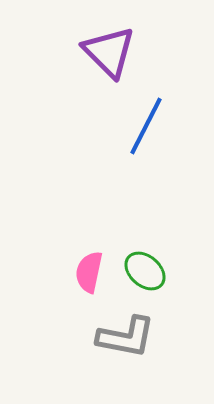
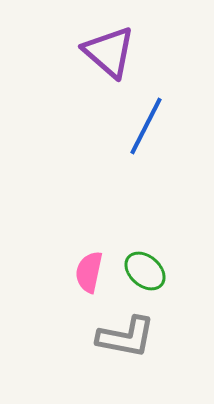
purple triangle: rotated 4 degrees counterclockwise
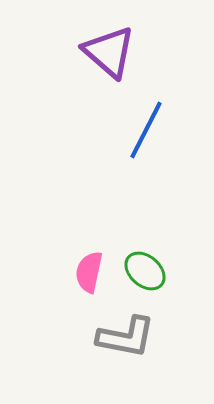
blue line: moved 4 px down
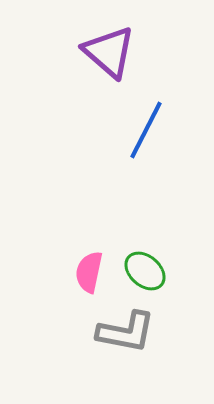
gray L-shape: moved 5 px up
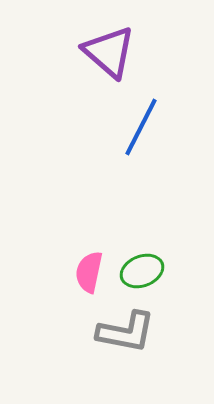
blue line: moved 5 px left, 3 px up
green ellipse: moved 3 px left; rotated 63 degrees counterclockwise
